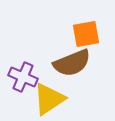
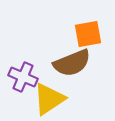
orange square: moved 2 px right
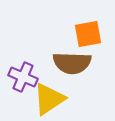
brown semicircle: rotated 24 degrees clockwise
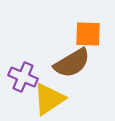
orange square: rotated 12 degrees clockwise
brown semicircle: rotated 33 degrees counterclockwise
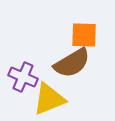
orange square: moved 4 px left, 1 px down
yellow triangle: rotated 12 degrees clockwise
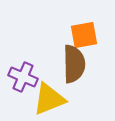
orange square: rotated 12 degrees counterclockwise
brown semicircle: moved 2 px right, 1 px down; rotated 60 degrees counterclockwise
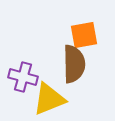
purple cross: rotated 8 degrees counterclockwise
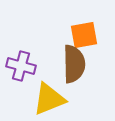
purple cross: moved 2 px left, 11 px up
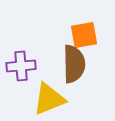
purple cross: rotated 20 degrees counterclockwise
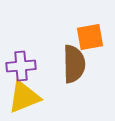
orange square: moved 6 px right, 2 px down
yellow triangle: moved 25 px left, 2 px up
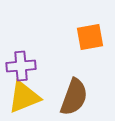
brown semicircle: moved 33 px down; rotated 21 degrees clockwise
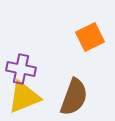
orange square: rotated 16 degrees counterclockwise
purple cross: moved 3 px down; rotated 16 degrees clockwise
